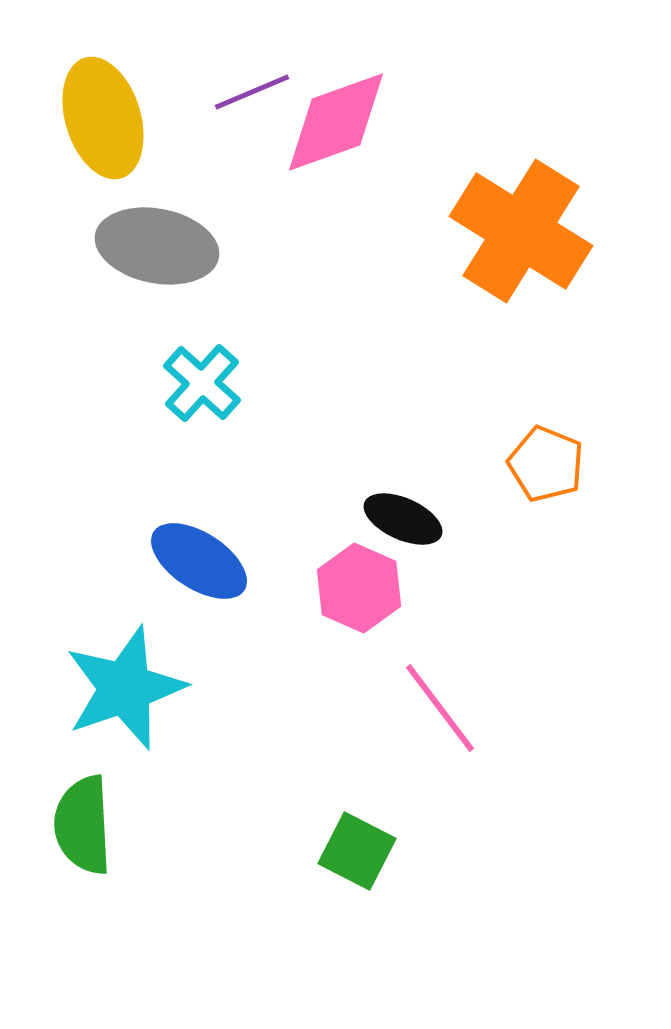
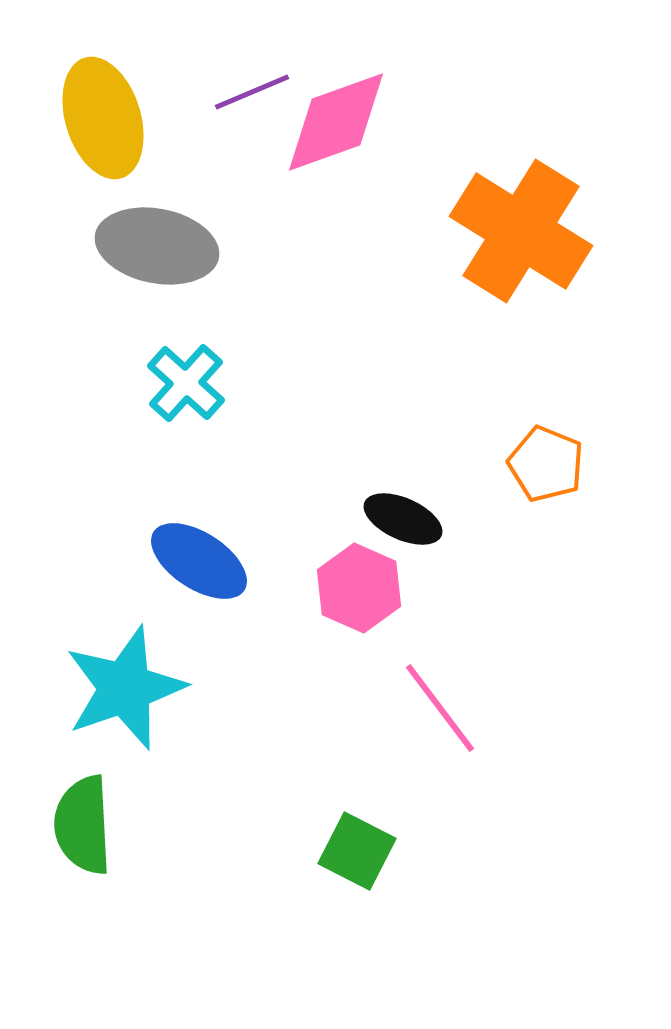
cyan cross: moved 16 px left
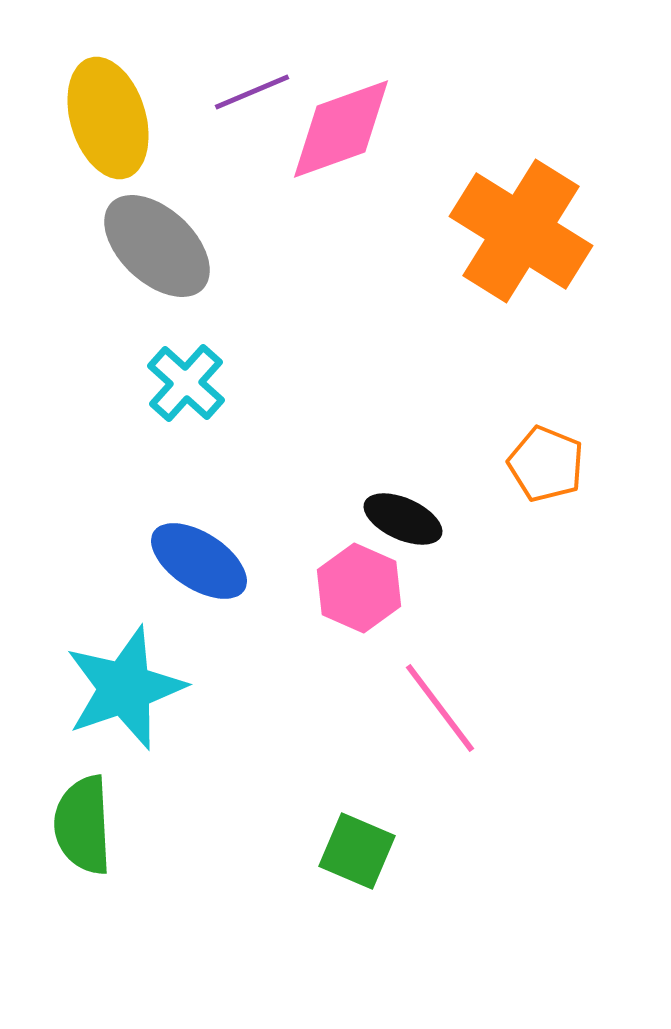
yellow ellipse: moved 5 px right
pink diamond: moved 5 px right, 7 px down
gray ellipse: rotated 32 degrees clockwise
green square: rotated 4 degrees counterclockwise
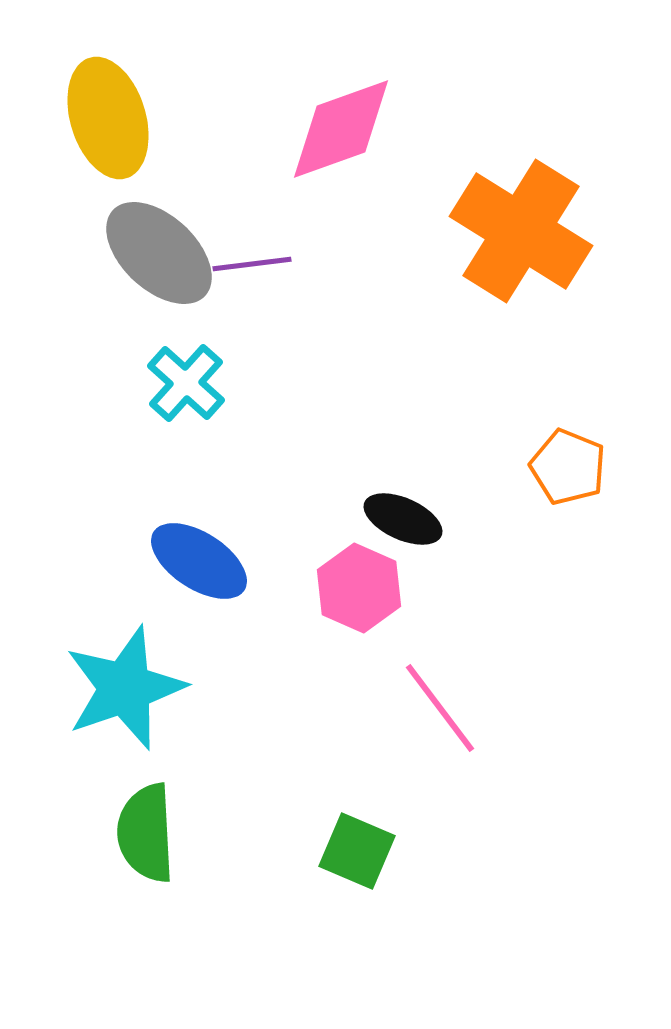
purple line: moved 172 px down; rotated 16 degrees clockwise
gray ellipse: moved 2 px right, 7 px down
orange pentagon: moved 22 px right, 3 px down
green semicircle: moved 63 px right, 8 px down
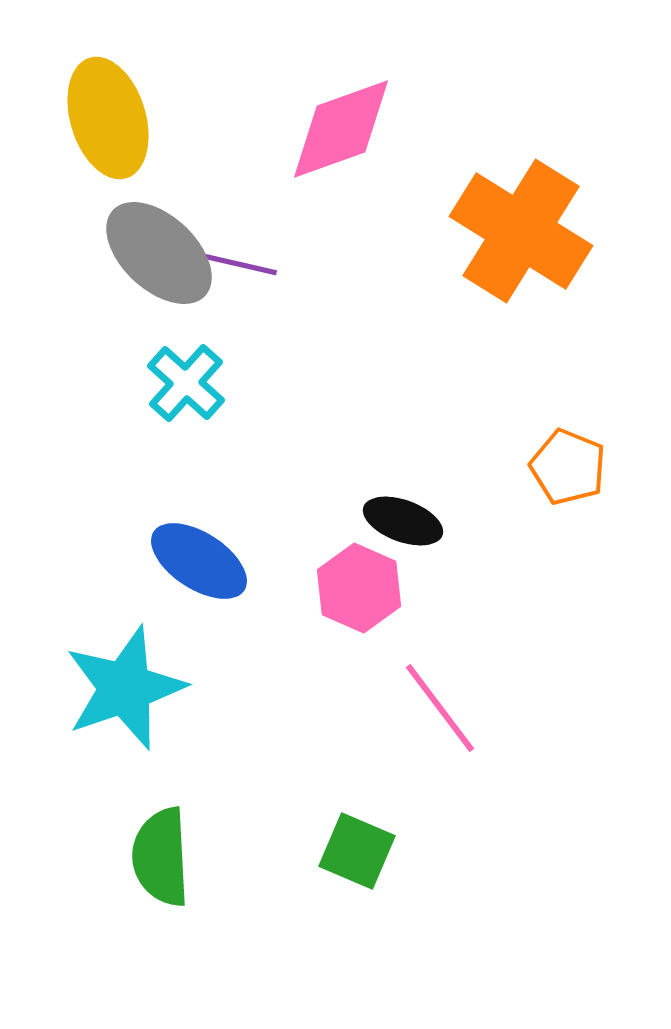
purple line: moved 14 px left; rotated 20 degrees clockwise
black ellipse: moved 2 px down; rotated 4 degrees counterclockwise
green semicircle: moved 15 px right, 24 px down
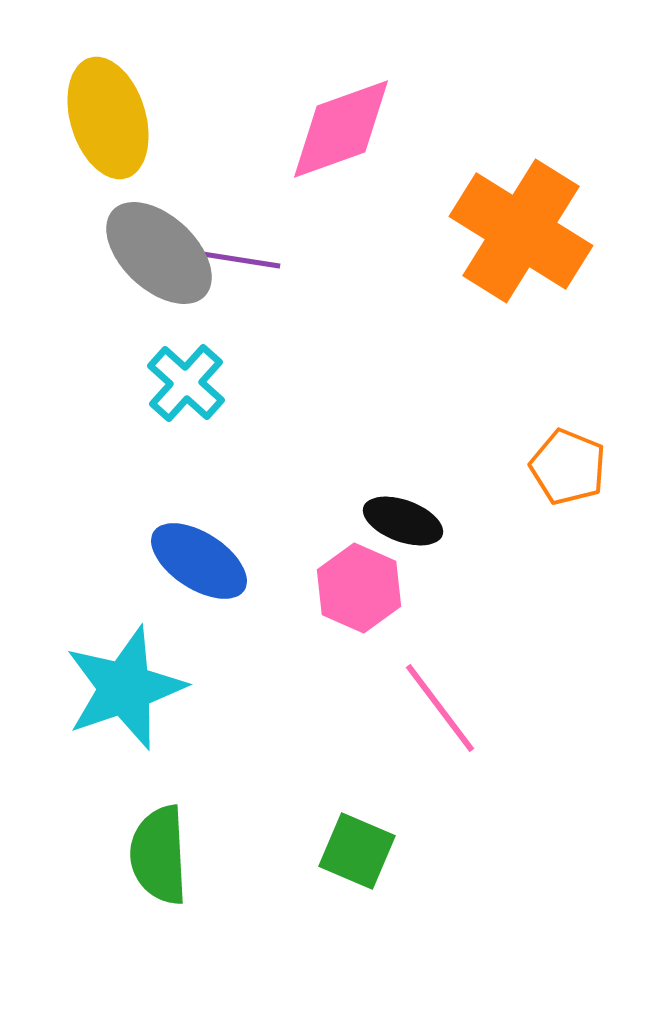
purple line: moved 3 px right, 4 px up; rotated 4 degrees counterclockwise
green semicircle: moved 2 px left, 2 px up
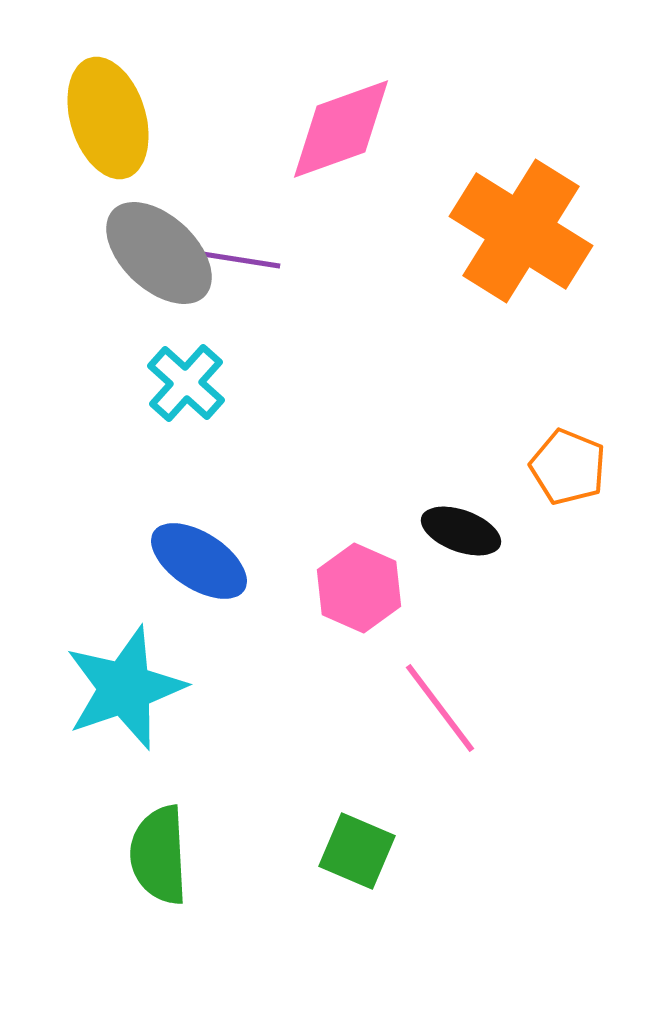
black ellipse: moved 58 px right, 10 px down
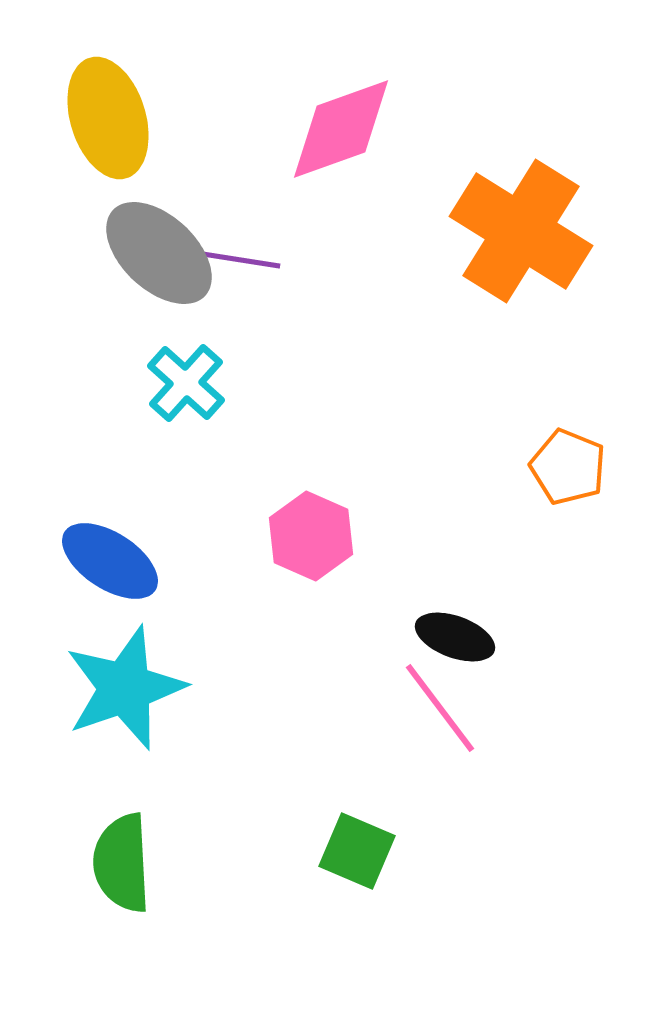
black ellipse: moved 6 px left, 106 px down
blue ellipse: moved 89 px left
pink hexagon: moved 48 px left, 52 px up
green semicircle: moved 37 px left, 8 px down
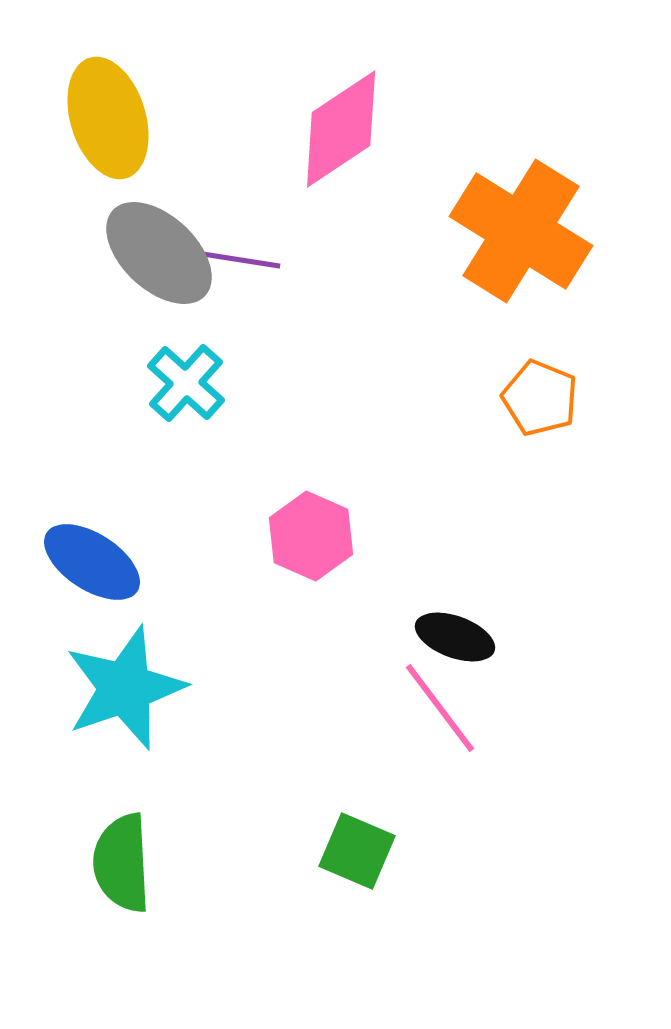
pink diamond: rotated 14 degrees counterclockwise
orange pentagon: moved 28 px left, 69 px up
blue ellipse: moved 18 px left, 1 px down
